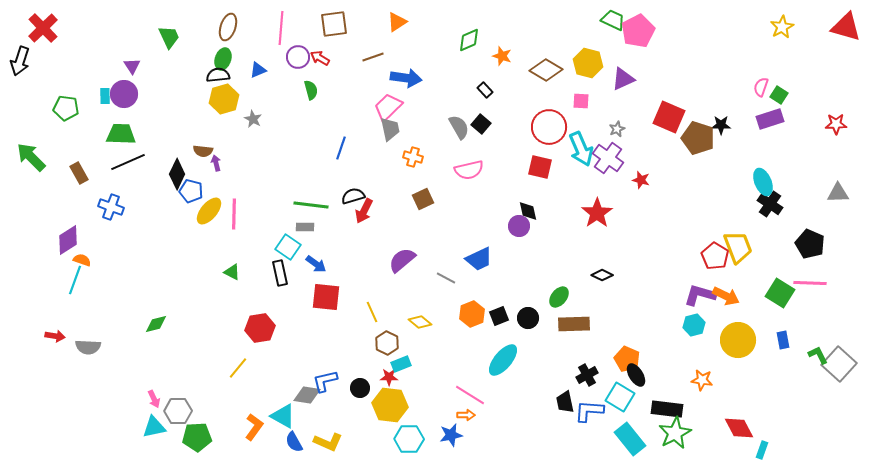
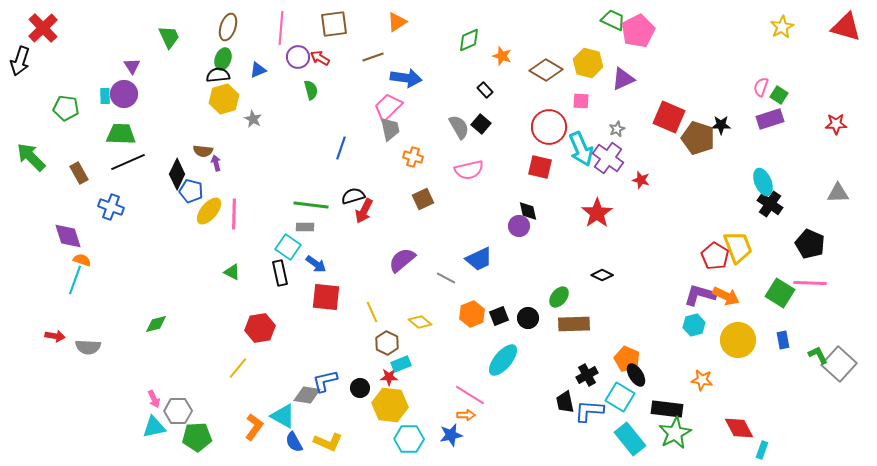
purple diamond at (68, 240): moved 4 px up; rotated 76 degrees counterclockwise
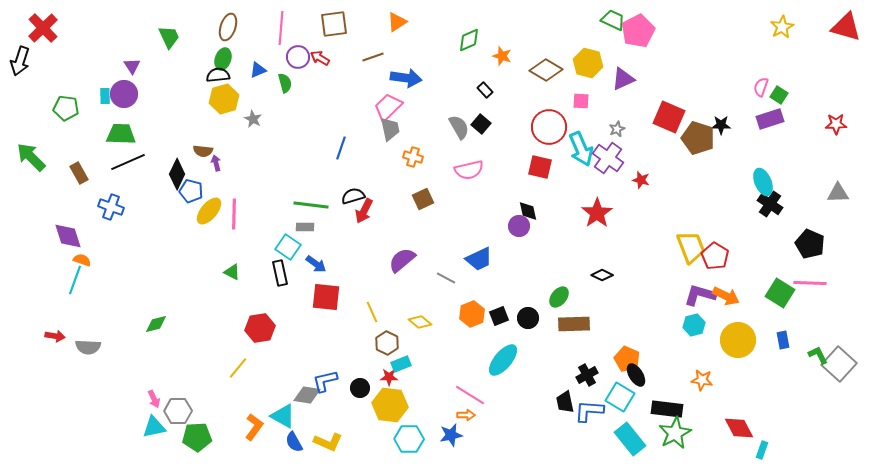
green semicircle at (311, 90): moved 26 px left, 7 px up
yellow trapezoid at (738, 247): moved 47 px left
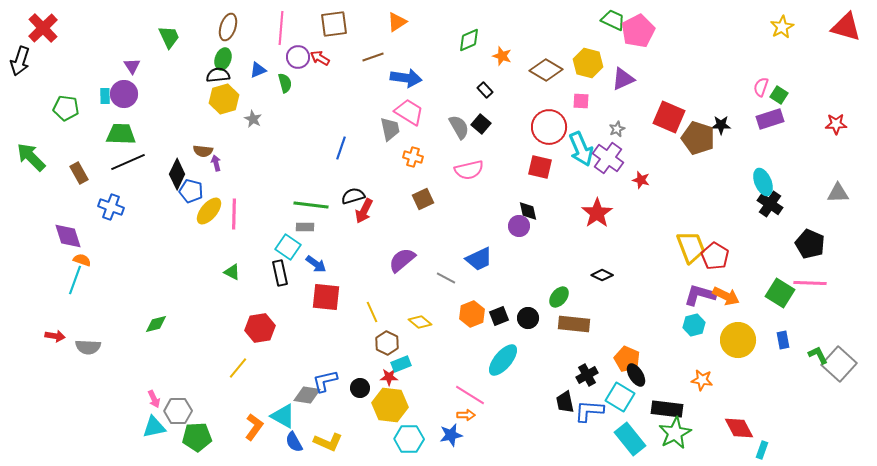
pink trapezoid at (388, 107): moved 21 px right, 5 px down; rotated 76 degrees clockwise
brown rectangle at (574, 324): rotated 8 degrees clockwise
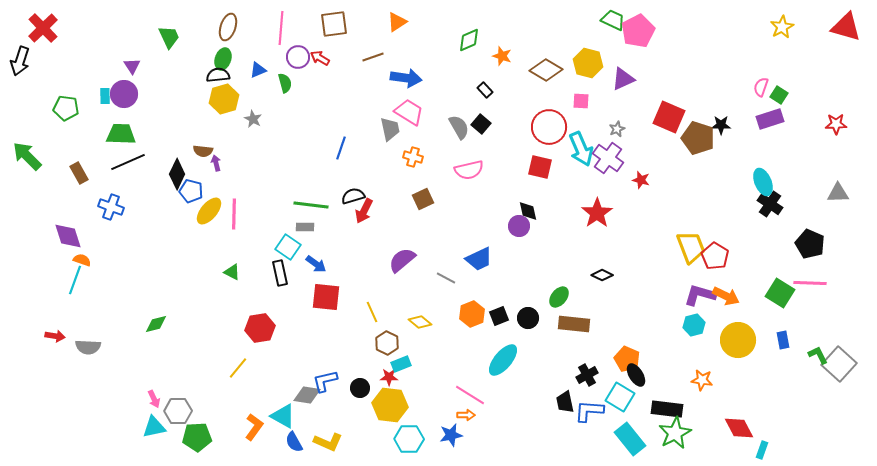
green arrow at (31, 157): moved 4 px left, 1 px up
